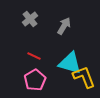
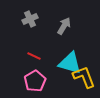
gray cross: rotated 14 degrees clockwise
pink pentagon: moved 1 px down
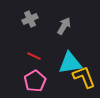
cyan triangle: rotated 25 degrees counterclockwise
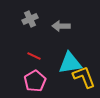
gray arrow: moved 3 px left; rotated 120 degrees counterclockwise
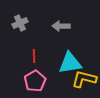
gray cross: moved 10 px left, 4 px down
red line: rotated 64 degrees clockwise
yellow L-shape: moved 2 px down; rotated 55 degrees counterclockwise
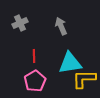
gray arrow: rotated 66 degrees clockwise
yellow L-shape: rotated 15 degrees counterclockwise
